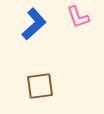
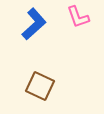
brown square: rotated 32 degrees clockwise
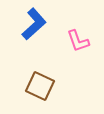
pink L-shape: moved 24 px down
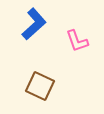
pink L-shape: moved 1 px left
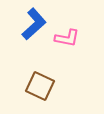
pink L-shape: moved 10 px left, 3 px up; rotated 60 degrees counterclockwise
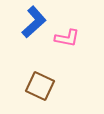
blue L-shape: moved 2 px up
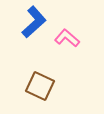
pink L-shape: rotated 150 degrees counterclockwise
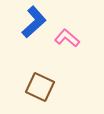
brown square: moved 1 px down
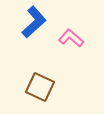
pink L-shape: moved 4 px right
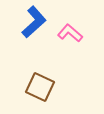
pink L-shape: moved 1 px left, 5 px up
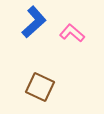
pink L-shape: moved 2 px right
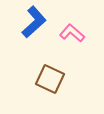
brown square: moved 10 px right, 8 px up
